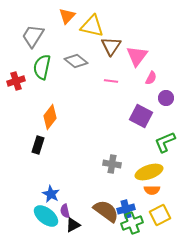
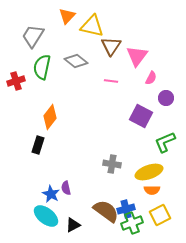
purple semicircle: moved 1 px right, 23 px up
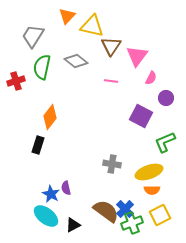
blue cross: moved 1 px left; rotated 30 degrees counterclockwise
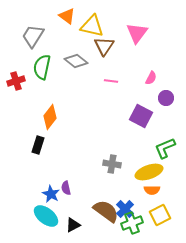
orange triangle: rotated 36 degrees counterclockwise
brown triangle: moved 7 px left
pink triangle: moved 23 px up
green L-shape: moved 6 px down
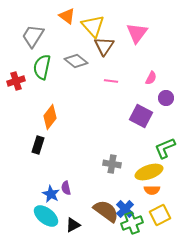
yellow triangle: moved 1 px right; rotated 35 degrees clockwise
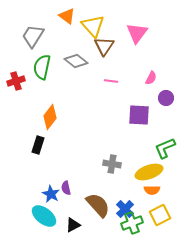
purple square: moved 2 px left, 1 px up; rotated 25 degrees counterclockwise
brown semicircle: moved 8 px left, 6 px up; rotated 12 degrees clockwise
cyan ellipse: moved 2 px left
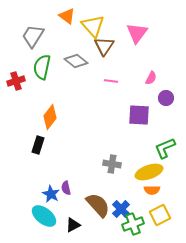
blue cross: moved 4 px left
green cross: moved 1 px right, 1 px down
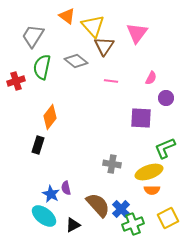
purple square: moved 2 px right, 3 px down
yellow square: moved 8 px right, 3 px down
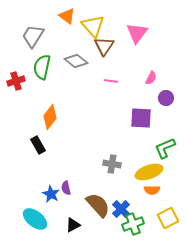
black rectangle: rotated 48 degrees counterclockwise
cyan ellipse: moved 9 px left, 3 px down
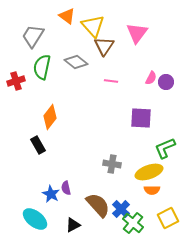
gray diamond: moved 1 px down
purple circle: moved 16 px up
green cross: moved 1 px up; rotated 30 degrees counterclockwise
